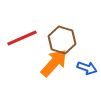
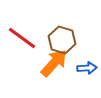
red line: rotated 60 degrees clockwise
blue arrow: rotated 24 degrees counterclockwise
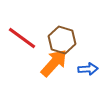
blue arrow: moved 1 px right, 1 px down
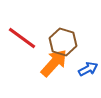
brown hexagon: moved 1 px right, 2 px down
blue arrow: rotated 24 degrees counterclockwise
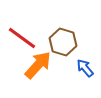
orange arrow: moved 16 px left, 2 px down
blue arrow: moved 3 px left, 1 px up; rotated 102 degrees counterclockwise
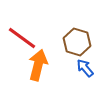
brown hexagon: moved 14 px right
orange arrow: rotated 28 degrees counterclockwise
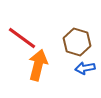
blue arrow: rotated 60 degrees counterclockwise
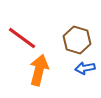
brown hexagon: moved 2 px up
orange arrow: moved 1 px right, 5 px down
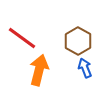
brown hexagon: moved 1 px right, 1 px down; rotated 12 degrees clockwise
blue arrow: rotated 78 degrees clockwise
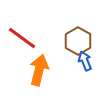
blue arrow: moved 7 px up
